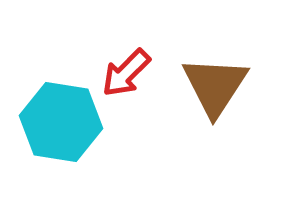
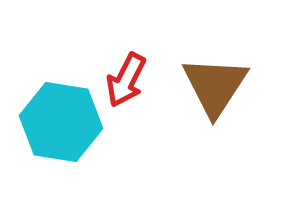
red arrow: moved 7 px down; rotated 18 degrees counterclockwise
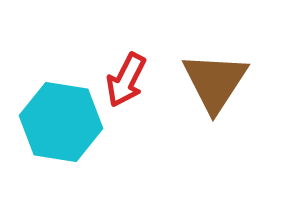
brown triangle: moved 4 px up
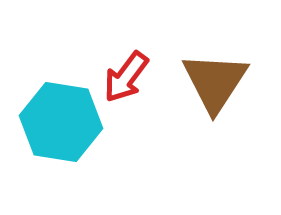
red arrow: moved 3 px up; rotated 10 degrees clockwise
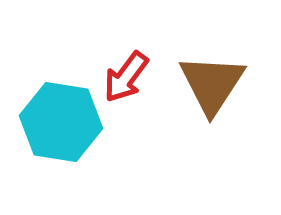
brown triangle: moved 3 px left, 2 px down
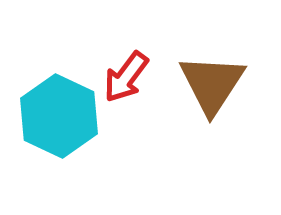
cyan hexagon: moved 2 px left, 6 px up; rotated 16 degrees clockwise
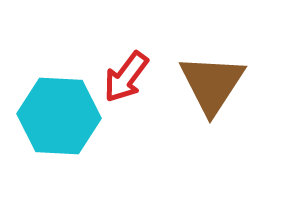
cyan hexagon: rotated 22 degrees counterclockwise
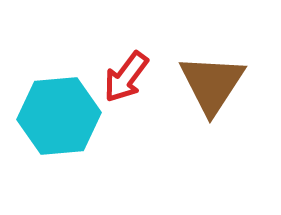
cyan hexagon: rotated 8 degrees counterclockwise
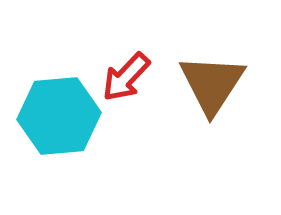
red arrow: rotated 6 degrees clockwise
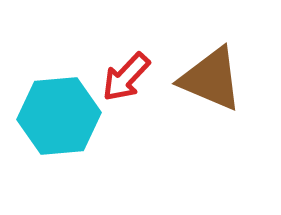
brown triangle: moved 1 px left, 5 px up; rotated 40 degrees counterclockwise
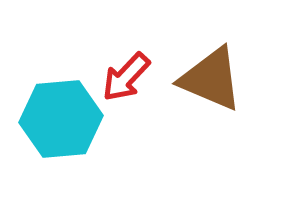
cyan hexagon: moved 2 px right, 3 px down
